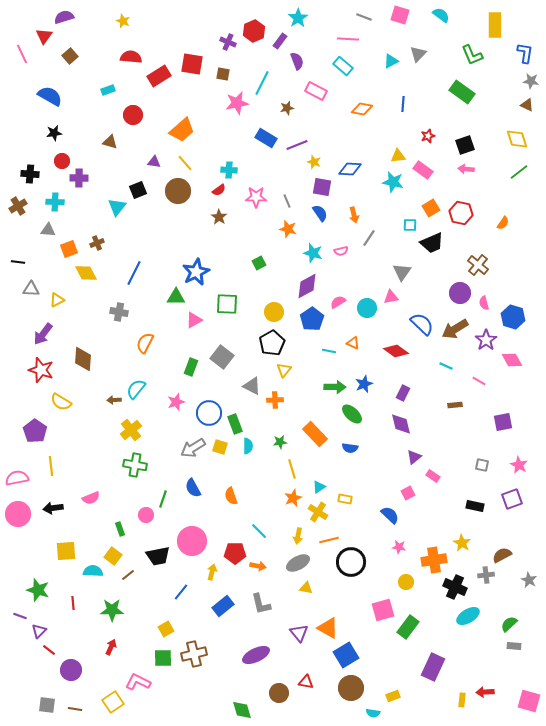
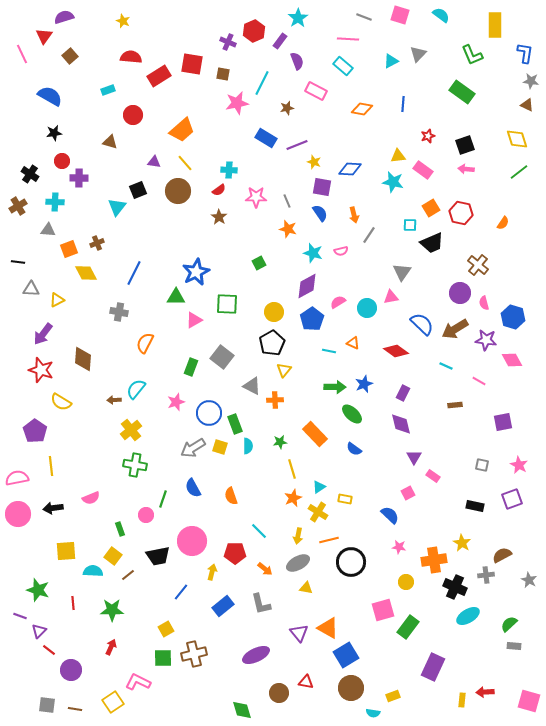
black cross at (30, 174): rotated 30 degrees clockwise
gray line at (369, 238): moved 3 px up
purple star at (486, 340): rotated 30 degrees counterclockwise
blue semicircle at (350, 448): moved 4 px right, 1 px down; rotated 28 degrees clockwise
purple triangle at (414, 457): rotated 21 degrees counterclockwise
orange arrow at (258, 566): moved 7 px right, 3 px down; rotated 28 degrees clockwise
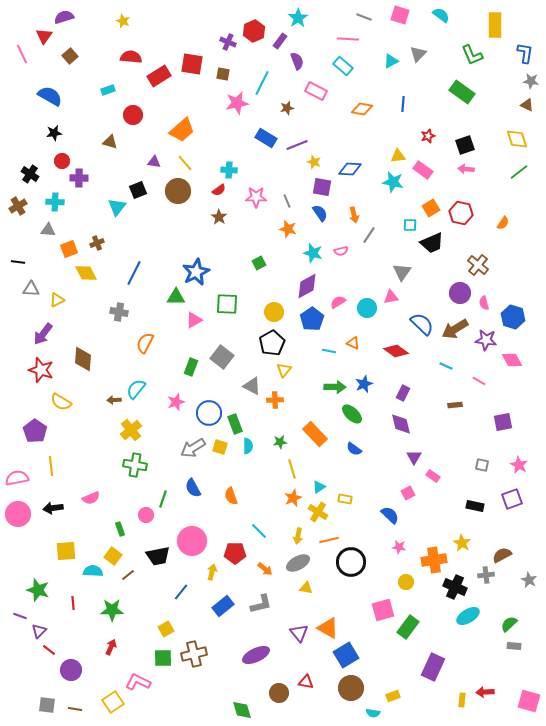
gray L-shape at (261, 604): rotated 90 degrees counterclockwise
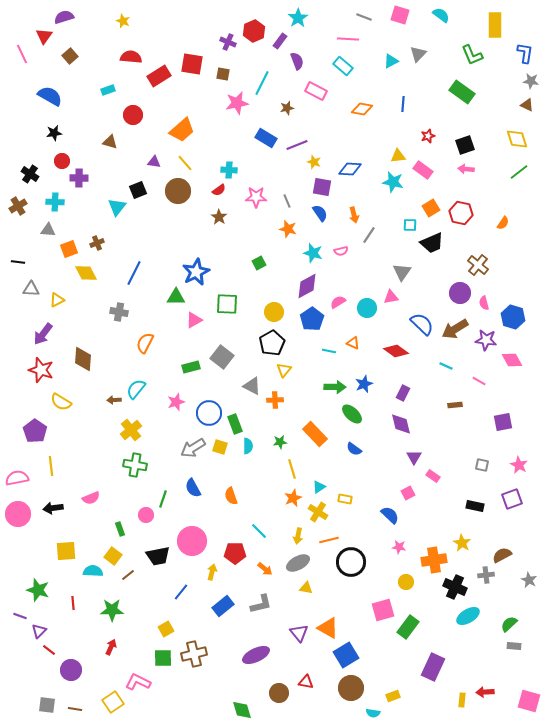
green rectangle at (191, 367): rotated 54 degrees clockwise
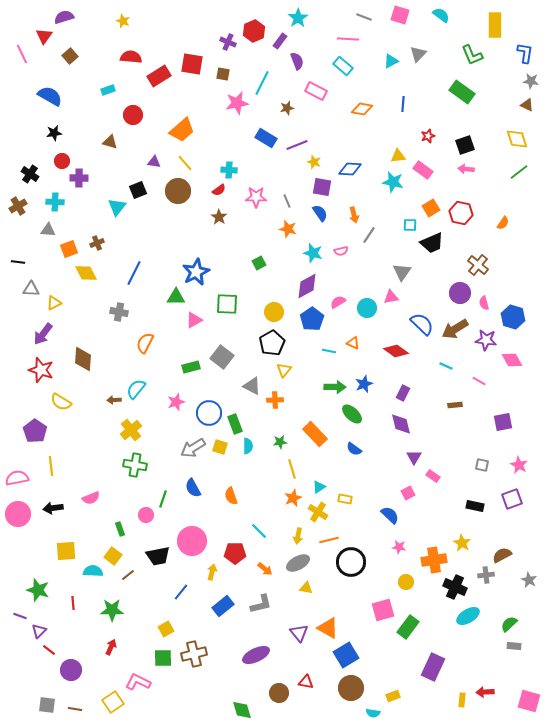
yellow triangle at (57, 300): moved 3 px left, 3 px down
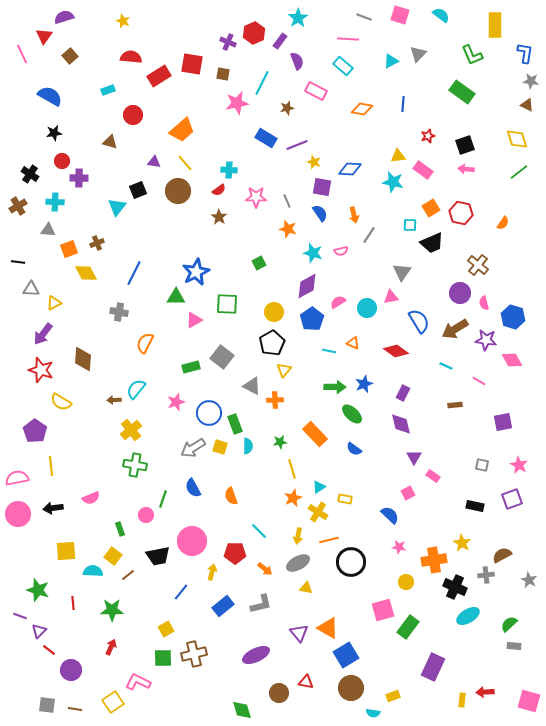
red hexagon at (254, 31): moved 2 px down
blue semicircle at (422, 324): moved 3 px left, 3 px up; rotated 15 degrees clockwise
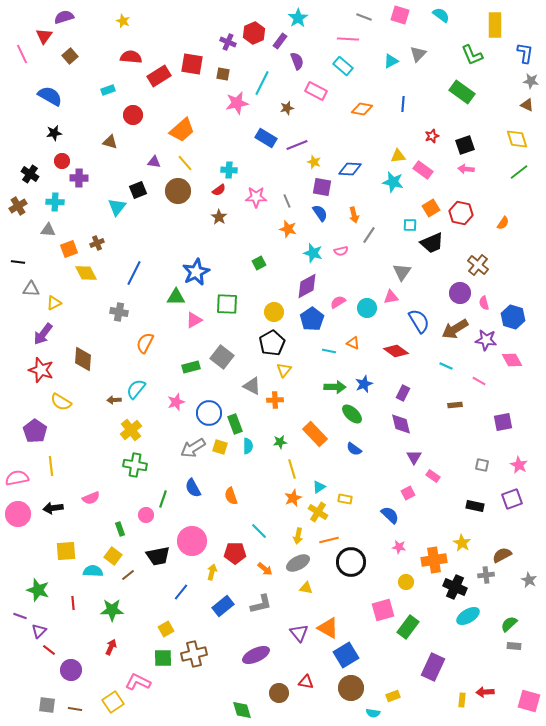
red star at (428, 136): moved 4 px right
